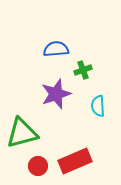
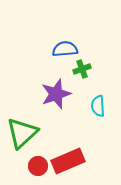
blue semicircle: moved 9 px right
green cross: moved 1 px left, 1 px up
green triangle: rotated 28 degrees counterclockwise
red rectangle: moved 7 px left
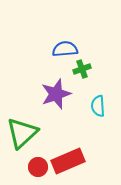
red circle: moved 1 px down
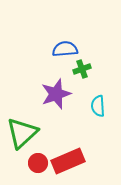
red circle: moved 4 px up
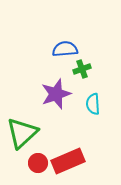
cyan semicircle: moved 5 px left, 2 px up
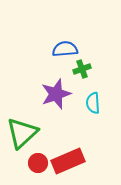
cyan semicircle: moved 1 px up
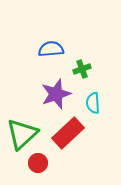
blue semicircle: moved 14 px left
green triangle: moved 1 px down
red rectangle: moved 28 px up; rotated 20 degrees counterclockwise
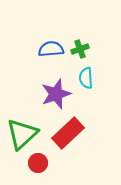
green cross: moved 2 px left, 20 px up
cyan semicircle: moved 7 px left, 25 px up
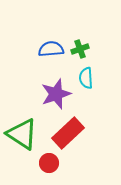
green triangle: rotated 44 degrees counterclockwise
red circle: moved 11 px right
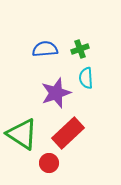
blue semicircle: moved 6 px left
purple star: moved 1 px up
